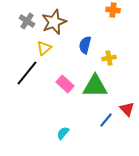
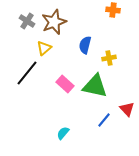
green triangle: rotated 12 degrees clockwise
blue line: moved 2 px left
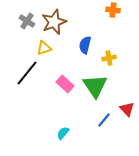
yellow triangle: rotated 21 degrees clockwise
green triangle: rotated 44 degrees clockwise
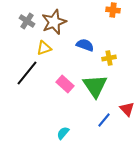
blue semicircle: rotated 96 degrees clockwise
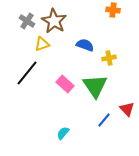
brown star: moved 1 px up; rotated 20 degrees counterclockwise
yellow triangle: moved 2 px left, 4 px up
